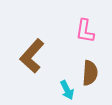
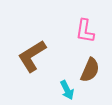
brown L-shape: rotated 16 degrees clockwise
brown semicircle: moved 3 px up; rotated 20 degrees clockwise
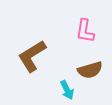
brown semicircle: rotated 50 degrees clockwise
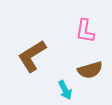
cyan arrow: moved 2 px left
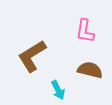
brown semicircle: rotated 150 degrees counterclockwise
cyan arrow: moved 7 px left
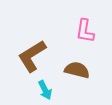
brown semicircle: moved 13 px left
cyan arrow: moved 13 px left
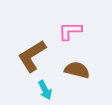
pink L-shape: moved 15 px left; rotated 80 degrees clockwise
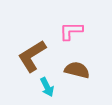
pink L-shape: moved 1 px right
cyan arrow: moved 2 px right, 3 px up
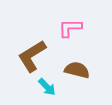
pink L-shape: moved 1 px left, 3 px up
cyan arrow: rotated 18 degrees counterclockwise
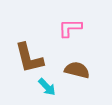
brown L-shape: moved 3 px left, 2 px down; rotated 72 degrees counterclockwise
